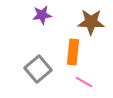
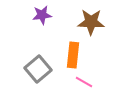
orange rectangle: moved 3 px down
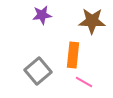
brown star: moved 1 px right, 1 px up
gray square: moved 2 px down
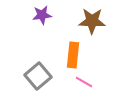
gray square: moved 5 px down
